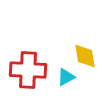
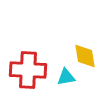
cyan triangle: rotated 18 degrees clockwise
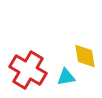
red cross: rotated 27 degrees clockwise
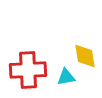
red cross: rotated 33 degrees counterclockwise
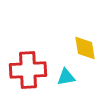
yellow diamond: moved 8 px up
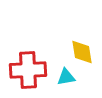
yellow diamond: moved 3 px left, 4 px down
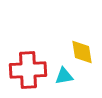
cyan triangle: moved 2 px left, 1 px up
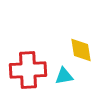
yellow diamond: moved 1 px left, 2 px up
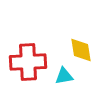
red cross: moved 8 px up
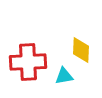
yellow diamond: rotated 12 degrees clockwise
